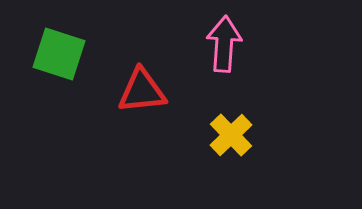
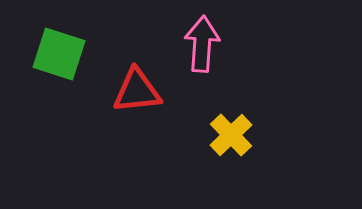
pink arrow: moved 22 px left
red triangle: moved 5 px left
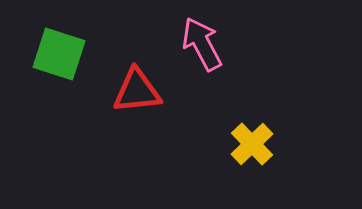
pink arrow: rotated 32 degrees counterclockwise
yellow cross: moved 21 px right, 9 px down
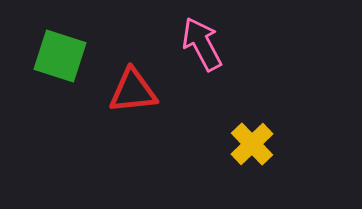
green square: moved 1 px right, 2 px down
red triangle: moved 4 px left
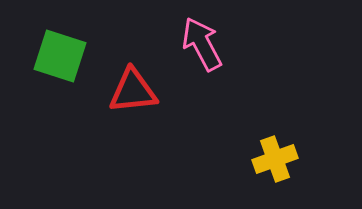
yellow cross: moved 23 px right, 15 px down; rotated 24 degrees clockwise
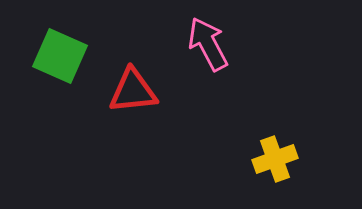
pink arrow: moved 6 px right
green square: rotated 6 degrees clockwise
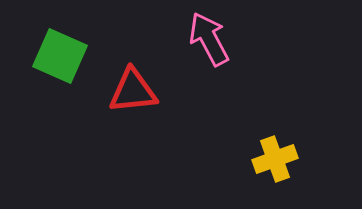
pink arrow: moved 1 px right, 5 px up
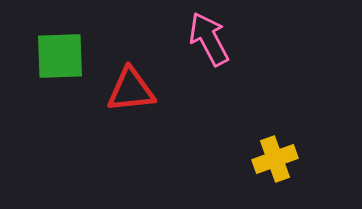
green square: rotated 26 degrees counterclockwise
red triangle: moved 2 px left, 1 px up
